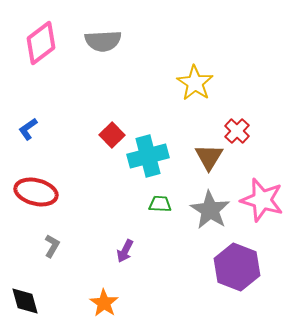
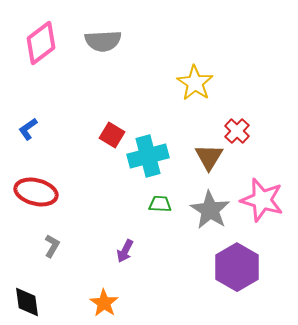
red square: rotated 15 degrees counterclockwise
purple hexagon: rotated 9 degrees clockwise
black diamond: moved 2 px right, 1 px down; rotated 8 degrees clockwise
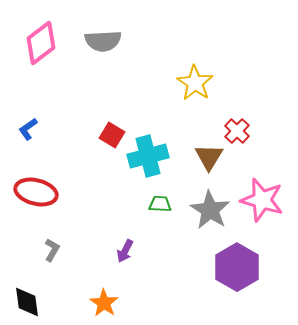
gray L-shape: moved 4 px down
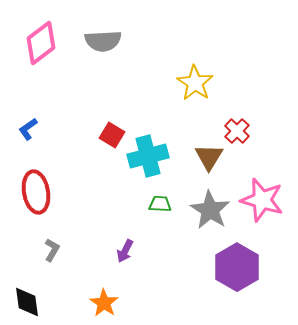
red ellipse: rotated 66 degrees clockwise
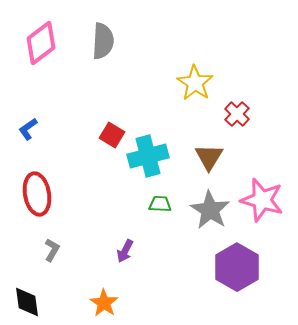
gray semicircle: rotated 84 degrees counterclockwise
red cross: moved 17 px up
red ellipse: moved 1 px right, 2 px down
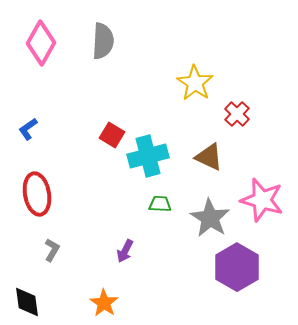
pink diamond: rotated 24 degrees counterclockwise
brown triangle: rotated 36 degrees counterclockwise
gray star: moved 8 px down
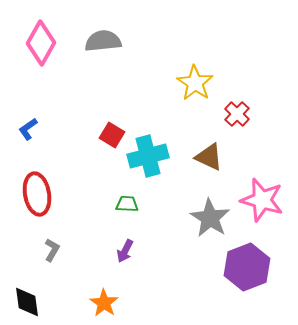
gray semicircle: rotated 99 degrees counterclockwise
green trapezoid: moved 33 px left
purple hexagon: moved 10 px right; rotated 9 degrees clockwise
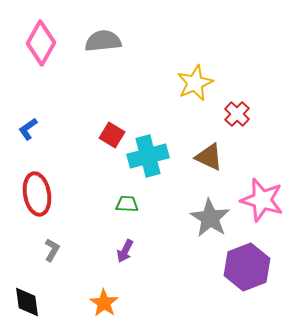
yellow star: rotated 15 degrees clockwise
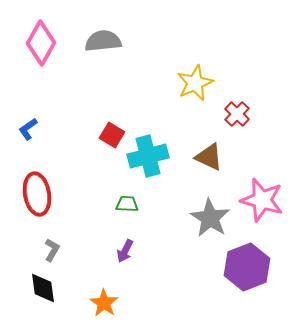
black diamond: moved 16 px right, 14 px up
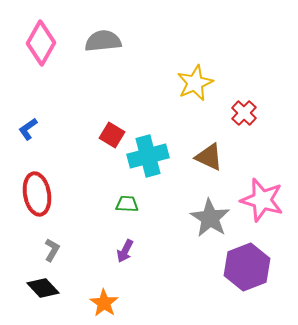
red cross: moved 7 px right, 1 px up
black diamond: rotated 36 degrees counterclockwise
